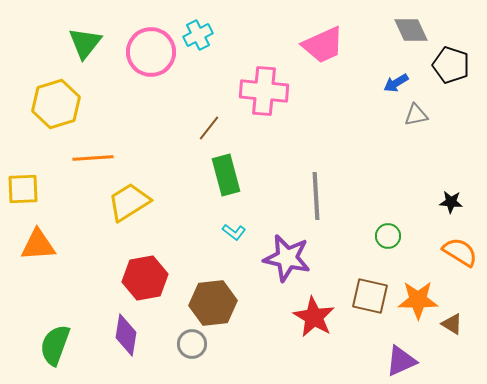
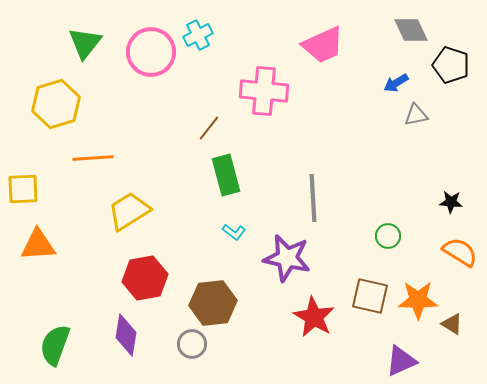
gray line: moved 3 px left, 2 px down
yellow trapezoid: moved 9 px down
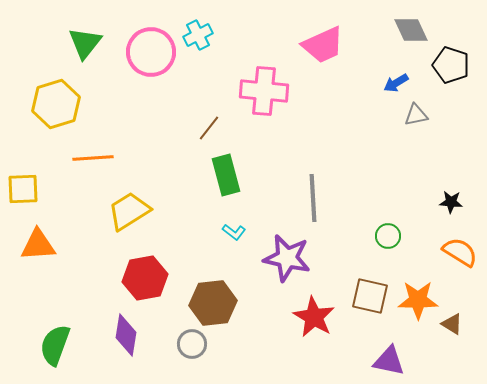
purple triangle: moved 12 px left; rotated 36 degrees clockwise
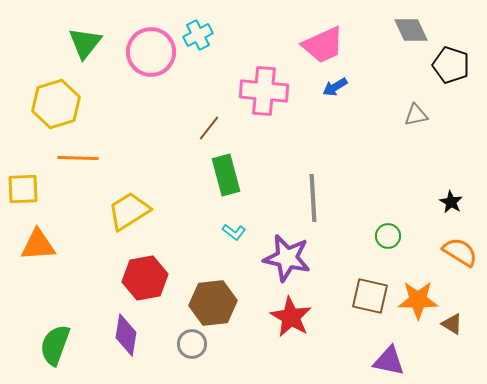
blue arrow: moved 61 px left, 4 px down
orange line: moved 15 px left; rotated 6 degrees clockwise
black star: rotated 25 degrees clockwise
red star: moved 23 px left
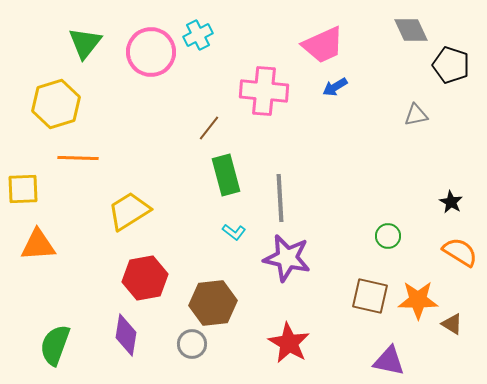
gray line: moved 33 px left
red star: moved 2 px left, 26 px down
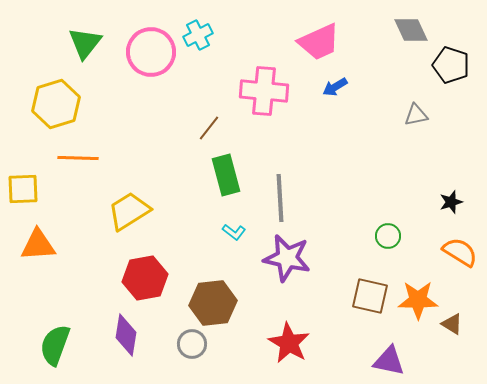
pink trapezoid: moved 4 px left, 3 px up
black star: rotated 25 degrees clockwise
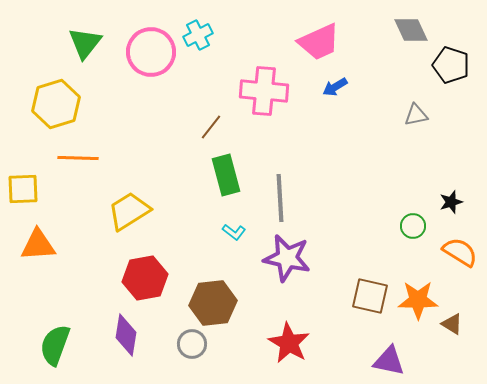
brown line: moved 2 px right, 1 px up
green circle: moved 25 px right, 10 px up
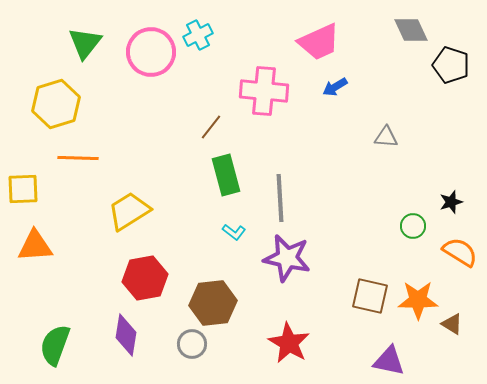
gray triangle: moved 30 px left, 22 px down; rotated 15 degrees clockwise
orange triangle: moved 3 px left, 1 px down
